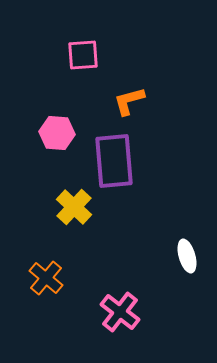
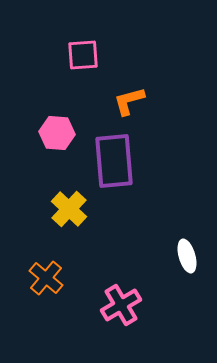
yellow cross: moved 5 px left, 2 px down
pink cross: moved 1 px right, 7 px up; rotated 21 degrees clockwise
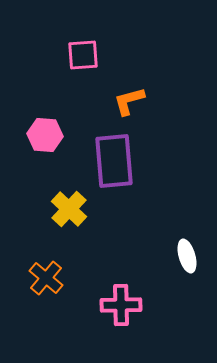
pink hexagon: moved 12 px left, 2 px down
pink cross: rotated 30 degrees clockwise
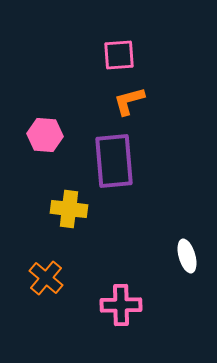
pink square: moved 36 px right
yellow cross: rotated 36 degrees counterclockwise
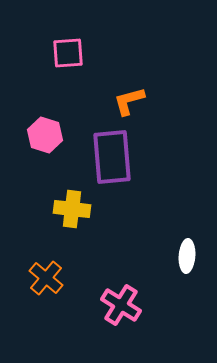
pink square: moved 51 px left, 2 px up
pink hexagon: rotated 12 degrees clockwise
purple rectangle: moved 2 px left, 4 px up
yellow cross: moved 3 px right
white ellipse: rotated 20 degrees clockwise
pink cross: rotated 33 degrees clockwise
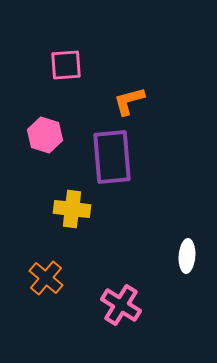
pink square: moved 2 px left, 12 px down
